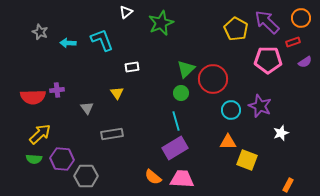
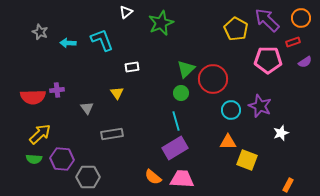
purple arrow: moved 2 px up
gray hexagon: moved 2 px right, 1 px down
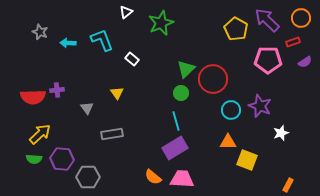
white rectangle: moved 8 px up; rotated 48 degrees clockwise
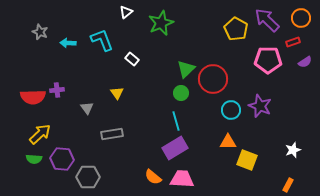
white star: moved 12 px right, 17 px down
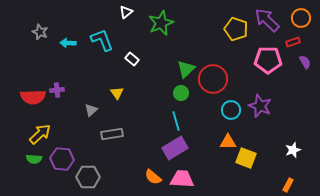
yellow pentagon: rotated 10 degrees counterclockwise
purple semicircle: rotated 88 degrees counterclockwise
gray triangle: moved 4 px right, 2 px down; rotated 24 degrees clockwise
yellow square: moved 1 px left, 2 px up
